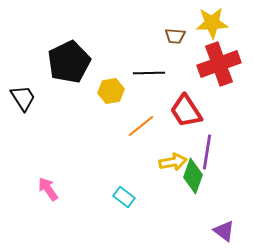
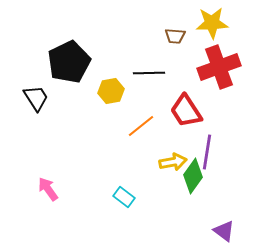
red cross: moved 3 px down
black trapezoid: moved 13 px right
green diamond: rotated 16 degrees clockwise
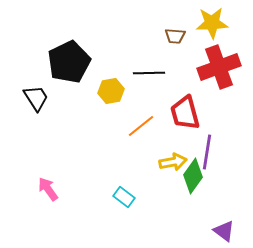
red trapezoid: moved 1 px left, 2 px down; rotated 18 degrees clockwise
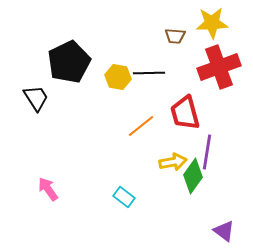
yellow hexagon: moved 7 px right, 14 px up; rotated 20 degrees clockwise
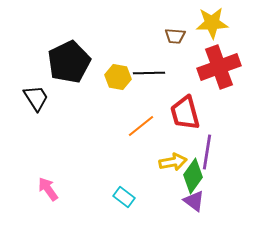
purple triangle: moved 30 px left, 30 px up
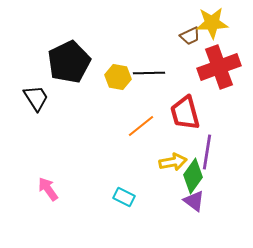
brown trapezoid: moved 15 px right; rotated 30 degrees counterclockwise
cyan rectangle: rotated 10 degrees counterclockwise
